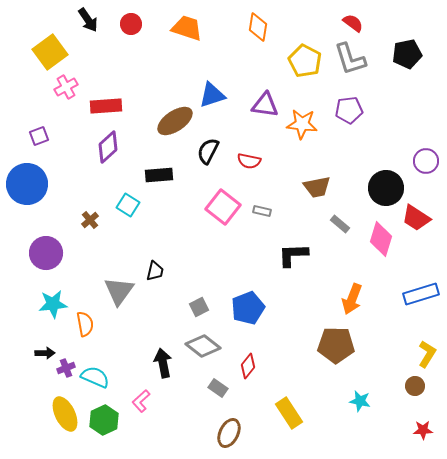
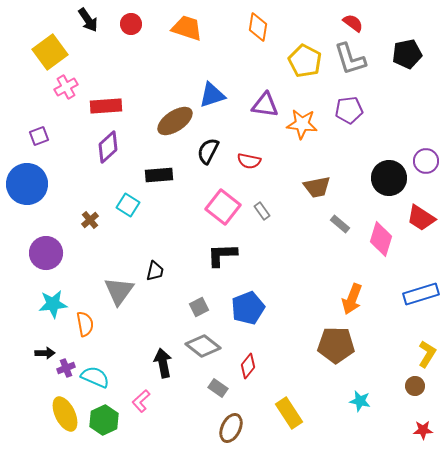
black circle at (386, 188): moved 3 px right, 10 px up
gray rectangle at (262, 211): rotated 42 degrees clockwise
red trapezoid at (416, 218): moved 5 px right
black L-shape at (293, 255): moved 71 px left
brown ellipse at (229, 433): moved 2 px right, 5 px up
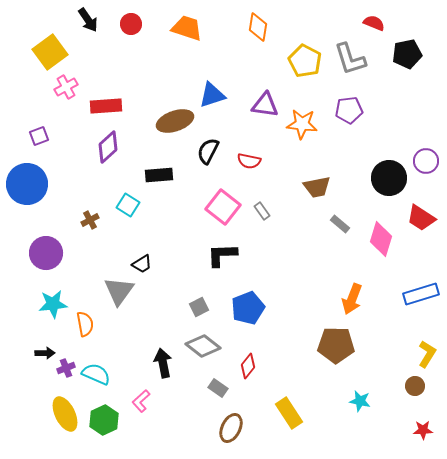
red semicircle at (353, 23): moved 21 px right; rotated 15 degrees counterclockwise
brown ellipse at (175, 121): rotated 15 degrees clockwise
brown cross at (90, 220): rotated 12 degrees clockwise
black trapezoid at (155, 271): moved 13 px left, 7 px up; rotated 45 degrees clockwise
cyan semicircle at (95, 377): moved 1 px right, 3 px up
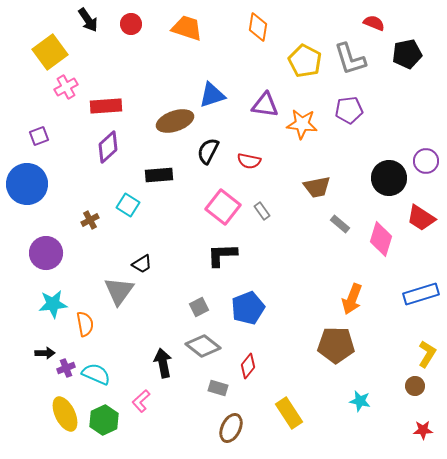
gray rectangle at (218, 388): rotated 18 degrees counterclockwise
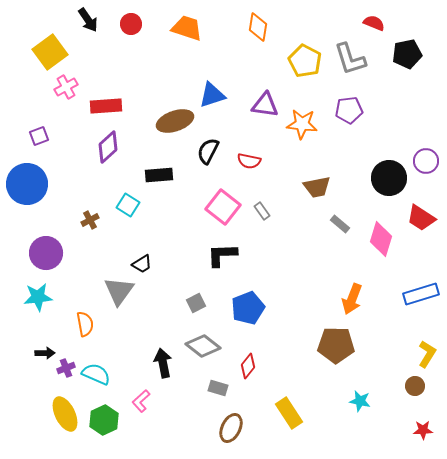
cyan star at (53, 304): moved 15 px left, 7 px up
gray square at (199, 307): moved 3 px left, 4 px up
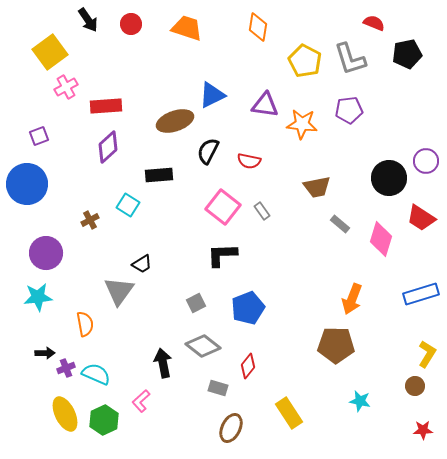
blue triangle at (212, 95): rotated 8 degrees counterclockwise
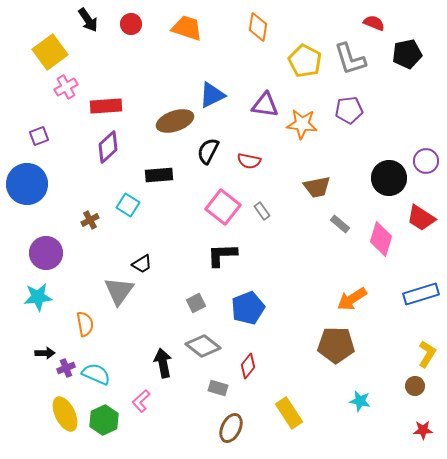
orange arrow at (352, 299): rotated 36 degrees clockwise
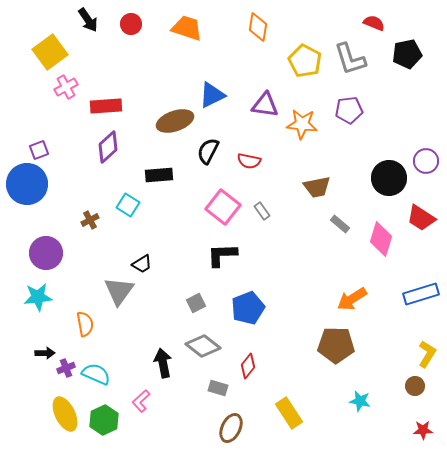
purple square at (39, 136): moved 14 px down
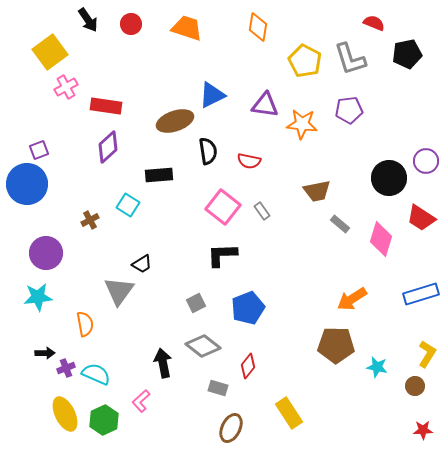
red rectangle at (106, 106): rotated 12 degrees clockwise
black semicircle at (208, 151): rotated 144 degrees clockwise
brown trapezoid at (317, 187): moved 4 px down
cyan star at (360, 401): moved 17 px right, 34 px up
